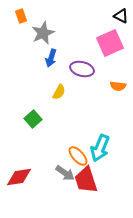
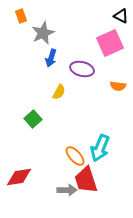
orange ellipse: moved 3 px left
gray arrow: moved 2 px right, 17 px down; rotated 36 degrees counterclockwise
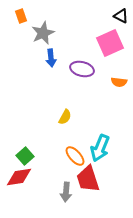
blue arrow: rotated 24 degrees counterclockwise
orange semicircle: moved 1 px right, 4 px up
yellow semicircle: moved 6 px right, 25 px down
green square: moved 8 px left, 37 px down
red trapezoid: moved 2 px right, 1 px up
gray arrow: moved 1 px left, 2 px down; rotated 96 degrees clockwise
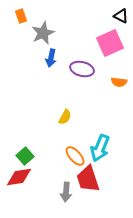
blue arrow: rotated 18 degrees clockwise
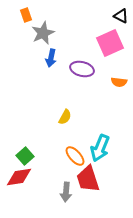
orange rectangle: moved 5 px right, 1 px up
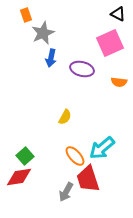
black triangle: moved 3 px left, 2 px up
cyan arrow: moved 2 px right; rotated 28 degrees clockwise
gray arrow: rotated 24 degrees clockwise
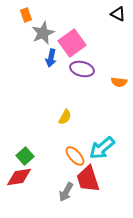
pink square: moved 38 px left; rotated 12 degrees counterclockwise
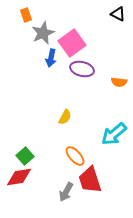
cyan arrow: moved 12 px right, 14 px up
red trapezoid: moved 2 px right, 1 px down
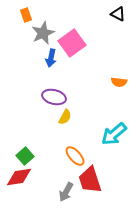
purple ellipse: moved 28 px left, 28 px down
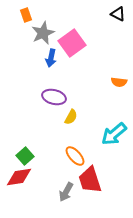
yellow semicircle: moved 6 px right
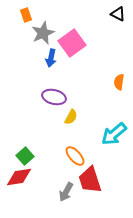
orange semicircle: rotated 91 degrees clockwise
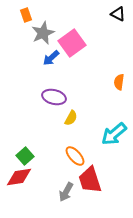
blue arrow: rotated 36 degrees clockwise
yellow semicircle: moved 1 px down
